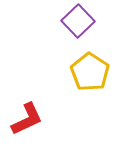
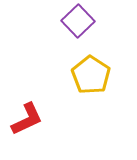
yellow pentagon: moved 1 px right, 3 px down
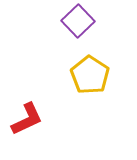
yellow pentagon: moved 1 px left
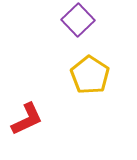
purple square: moved 1 px up
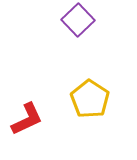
yellow pentagon: moved 24 px down
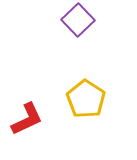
yellow pentagon: moved 4 px left
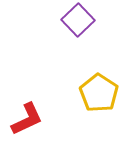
yellow pentagon: moved 13 px right, 6 px up
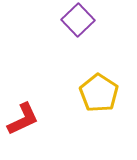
red L-shape: moved 4 px left
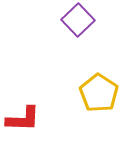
red L-shape: rotated 27 degrees clockwise
